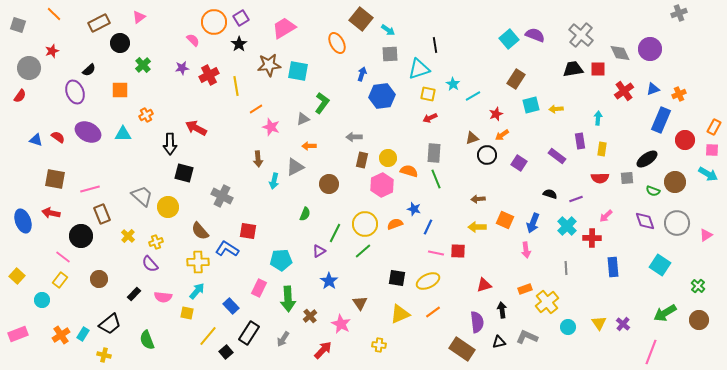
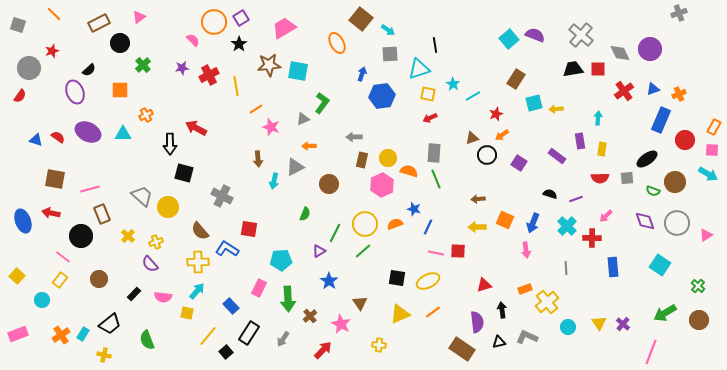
cyan square at (531, 105): moved 3 px right, 2 px up
red square at (248, 231): moved 1 px right, 2 px up
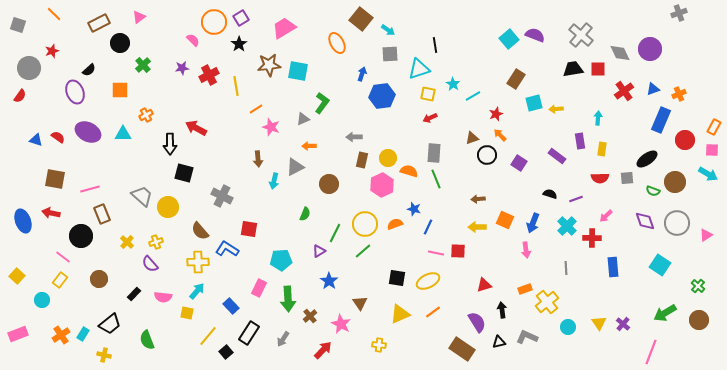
orange arrow at (502, 135): moved 2 px left; rotated 80 degrees clockwise
yellow cross at (128, 236): moved 1 px left, 6 px down
purple semicircle at (477, 322): rotated 25 degrees counterclockwise
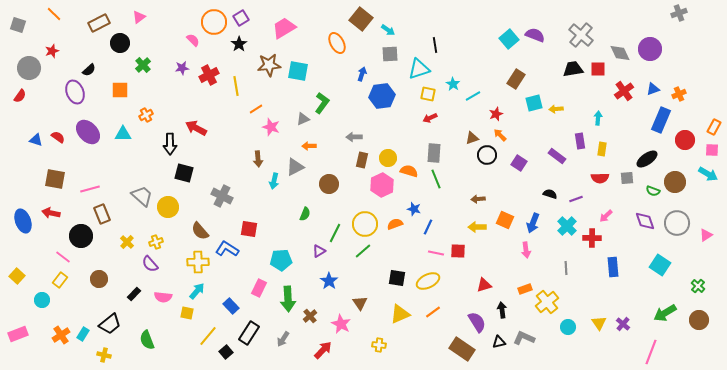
purple ellipse at (88, 132): rotated 20 degrees clockwise
gray L-shape at (527, 337): moved 3 px left, 1 px down
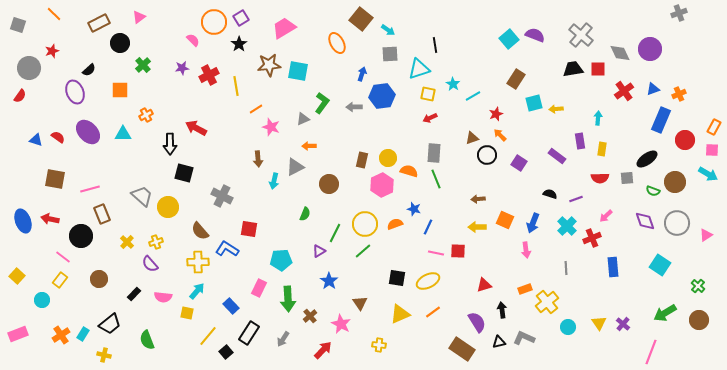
gray arrow at (354, 137): moved 30 px up
red arrow at (51, 213): moved 1 px left, 6 px down
red cross at (592, 238): rotated 24 degrees counterclockwise
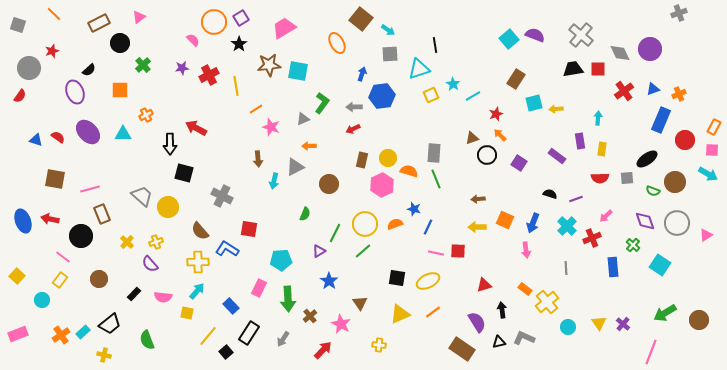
yellow square at (428, 94): moved 3 px right, 1 px down; rotated 35 degrees counterclockwise
red arrow at (430, 118): moved 77 px left, 11 px down
green cross at (698, 286): moved 65 px left, 41 px up
orange rectangle at (525, 289): rotated 56 degrees clockwise
cyan rectangle at (83, 334): moved 2 px up; rotated 16 degrees clockwise
